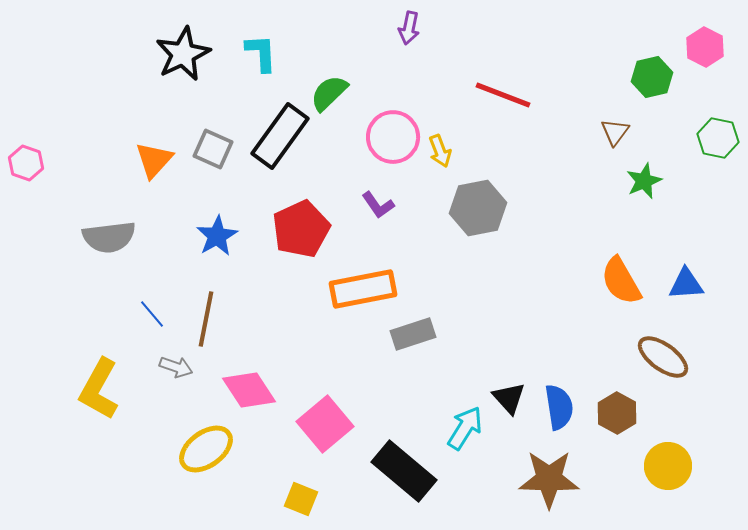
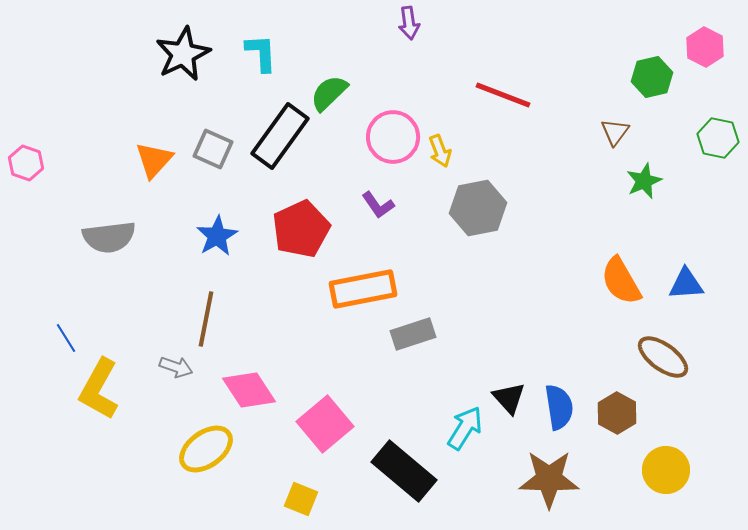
purple arrow at (409, 28): moved 5 px up; rotated 20 degrees counterclockwise
blue line at (152, 314): moved 86 px left, 24 px down; rotated 8 degrees clockwise
yellow circle at (668, 466): moved 2 px left, 4 px down
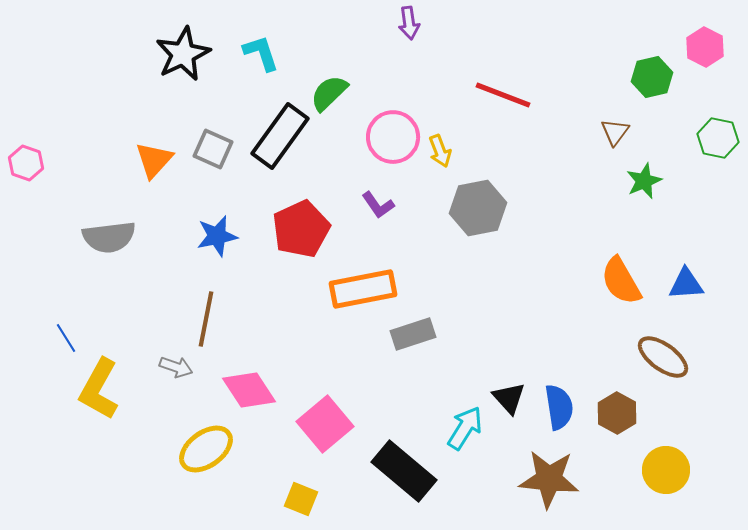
cyan L-shape at (261, 53): rotated 15 degrees counterclockwise
blue star at (217, 236): rotated 18 degrees clockwise
brown star at (549, 479): rotated 4 degrees clockwise
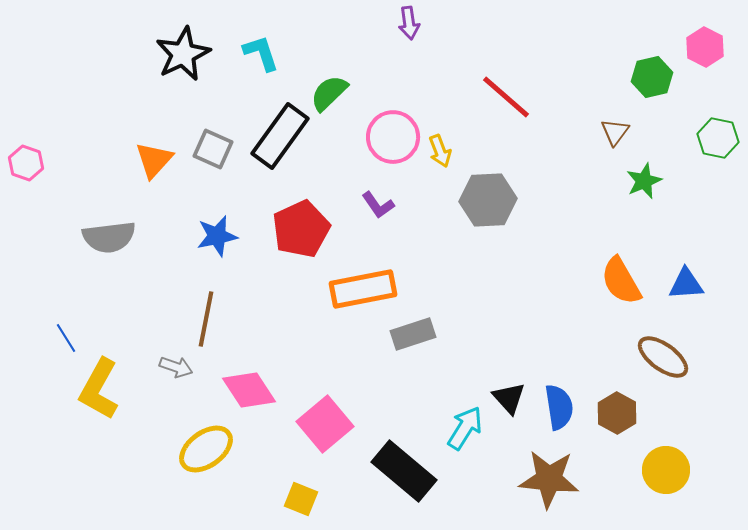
red line at (503, 95): moved 3 px right, 2 px down; rotated 20 degrees clockwise
gray hexagon at (478, 208): moved 10 px right, 8 px up; rotated 8 degrees clockwise
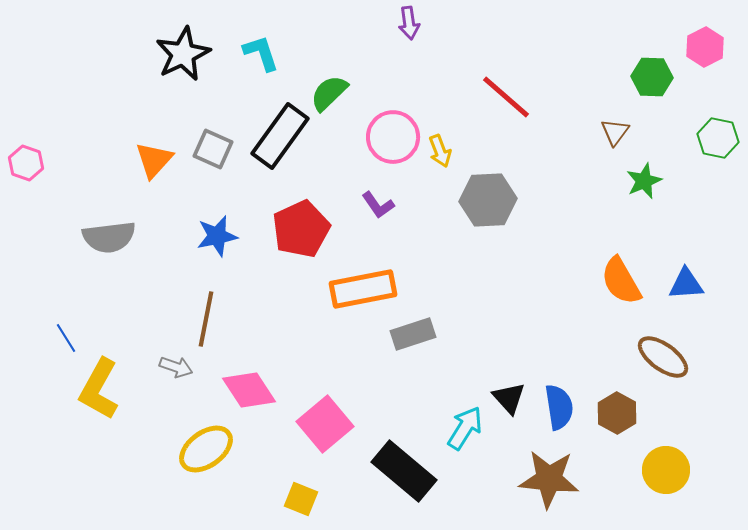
pink hexagon at (705, 47): rotated 6 degrees clockwise
green hexagon at (652, 77): rotated 15 degrees clockwise
